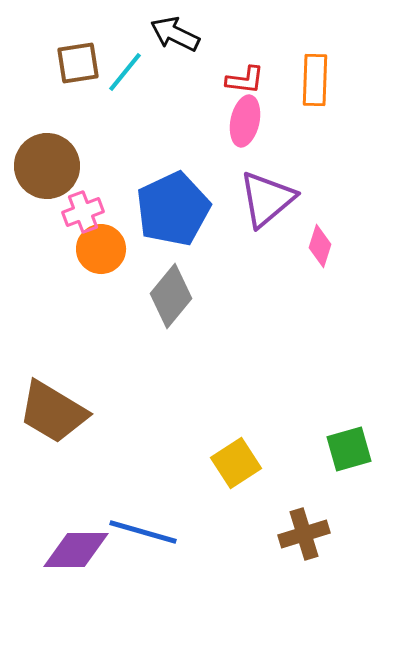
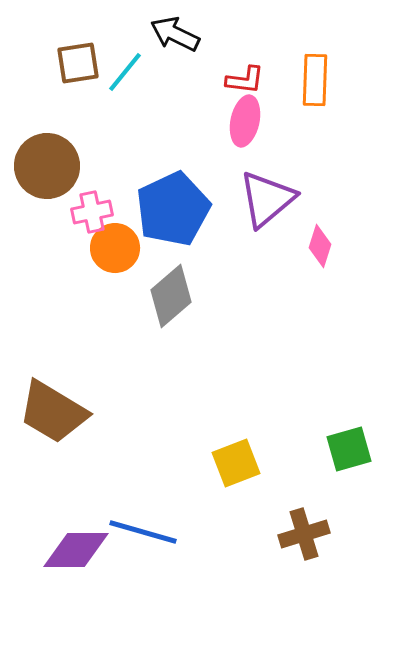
pink cross: moved 9 px right; rotated 9 degrees clockwise
orange circle: moved 14 px right, 1 px up
gray diamond: rotated 10 degrees clockwise
yellow square: rotated 12 degrees clockwise
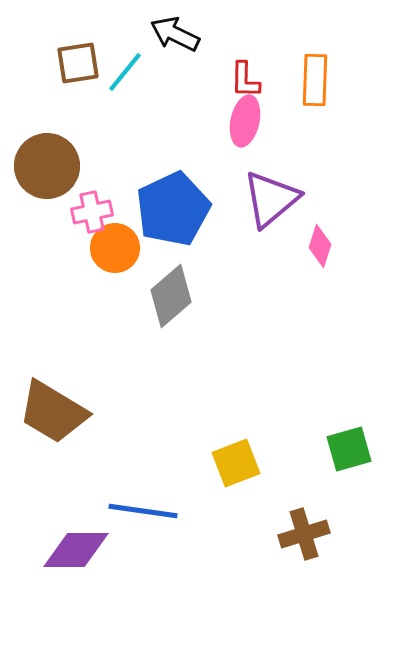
red L-shape: rotated 84 degrees clockwise
purple triangle: moved 4 px right
blue line: moved 21 px up; rotated 8 degrees counterclockwise
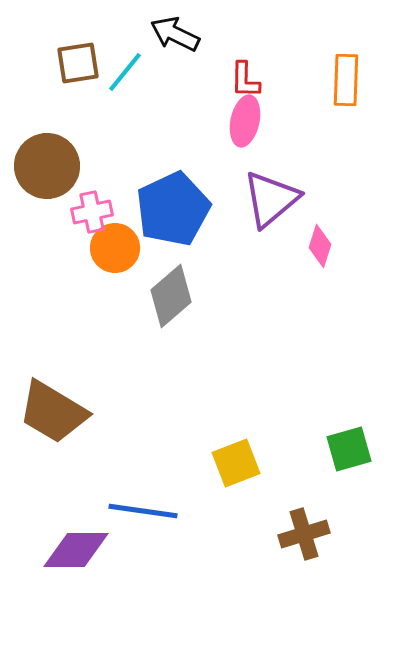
orange rectangle: moved 31 px right
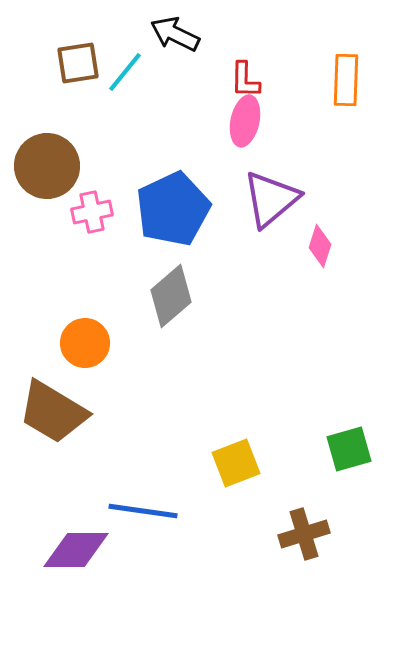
orange circle: moved 30 px left, 95 px down
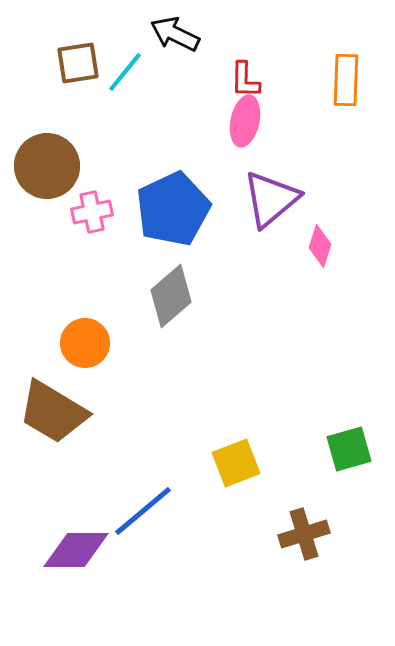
blue line: rotated 48 degrees counterclockwise
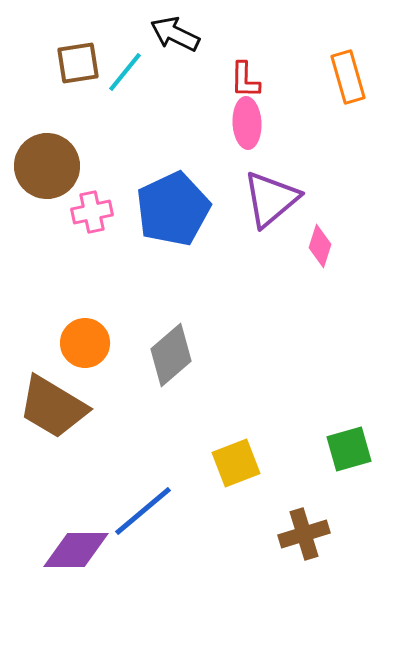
orange rectangle: moved 2 px right, 3 px up; rotated 18 degrees counterclockwise
pink ellipse: moved 2 px right, 2 px down; rotated 15 degrees counterclockwise
gray diamond: moved 59 px down
brown trapezoid: moved 5 px up
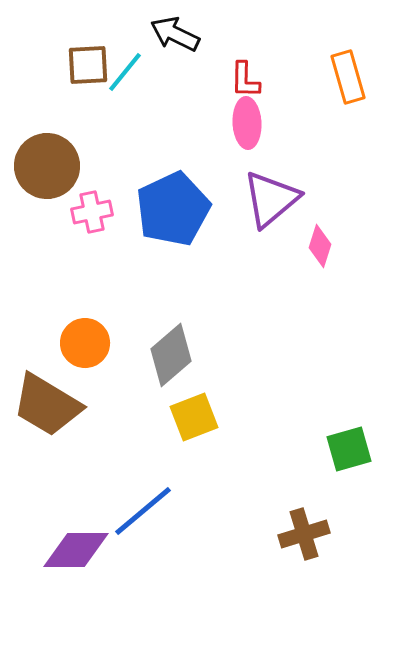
brown square: moved 10 px right, 2 px down; rotated 6 degrees clockwise
brown trapezoid: moved 6 px left, 2 px up
yellow square: moved 42 px left, 46 px up
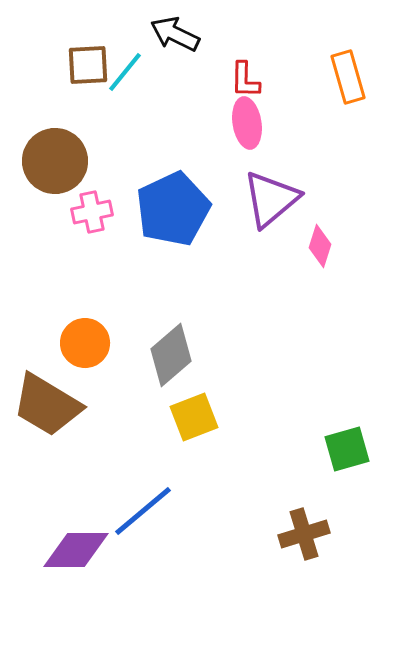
pink ellipse: rotated 6 degrees counterclockwise
brown circle: moved 8 px right, 5 px up
green square: moved 2 px left
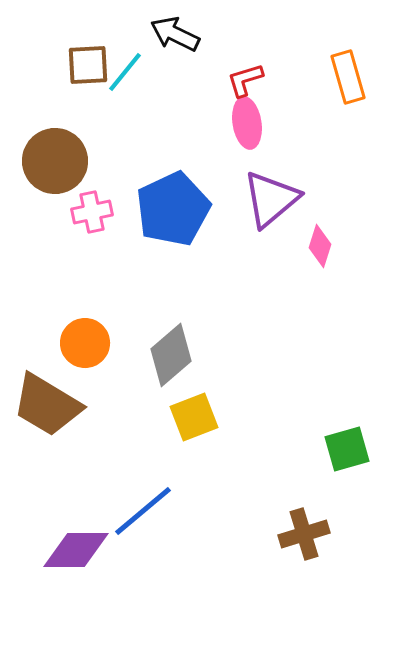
red L-shape: rotated 72 degrees clockwise
